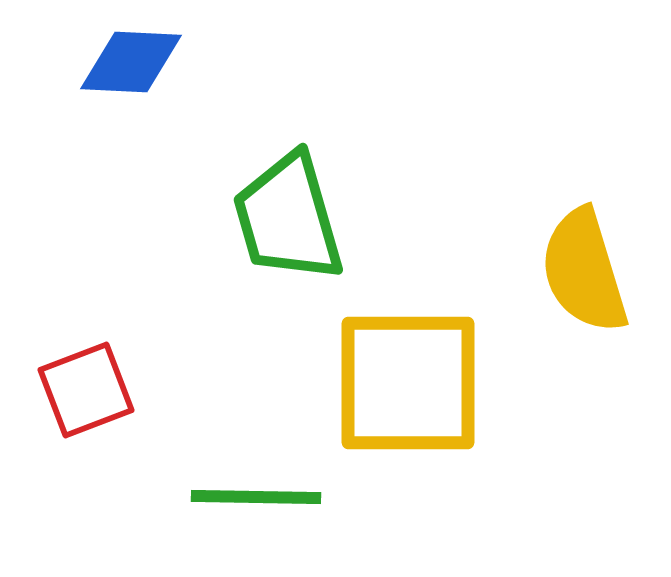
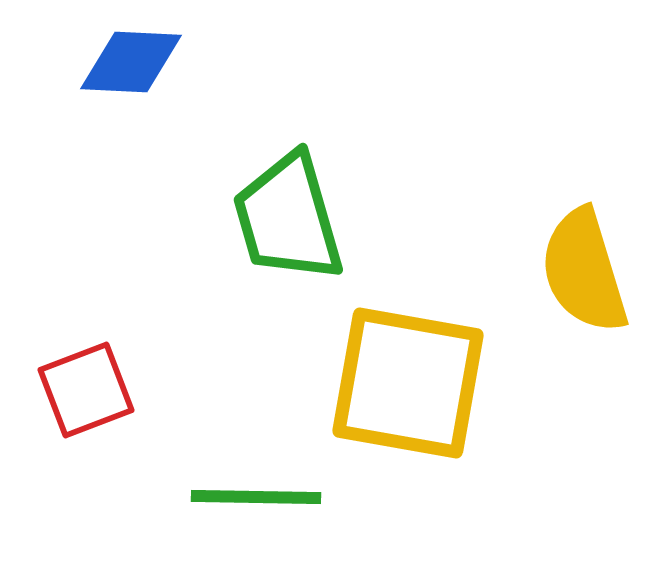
yellow square: rotated 10 degrees clockwise
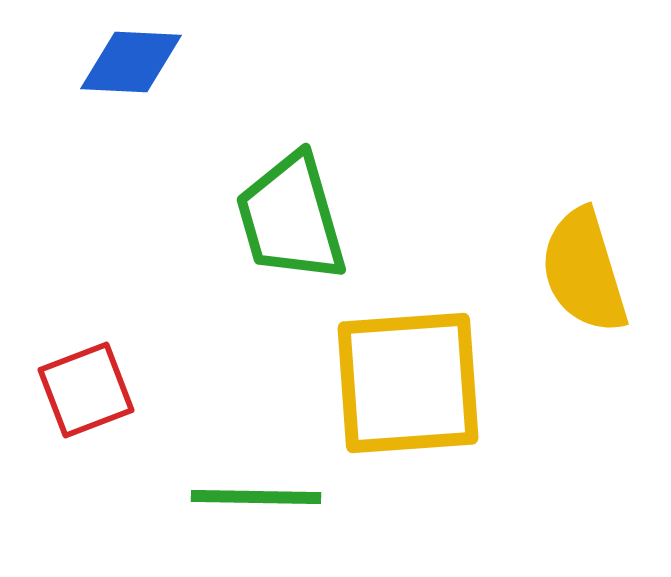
green trapezoid: moved 3 px right
yellow square: rotated 14 degrees counterclockwise
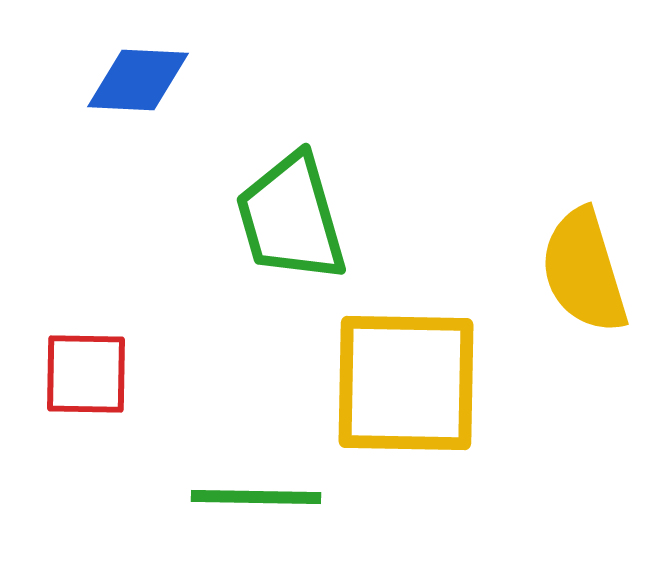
blue diamond: moved 7 px right, 18 px down
yellow square: moved 2 px left; rotated 5 degrees clockwise
red square: moved 16 px up; rotated 22 degrees clockwise
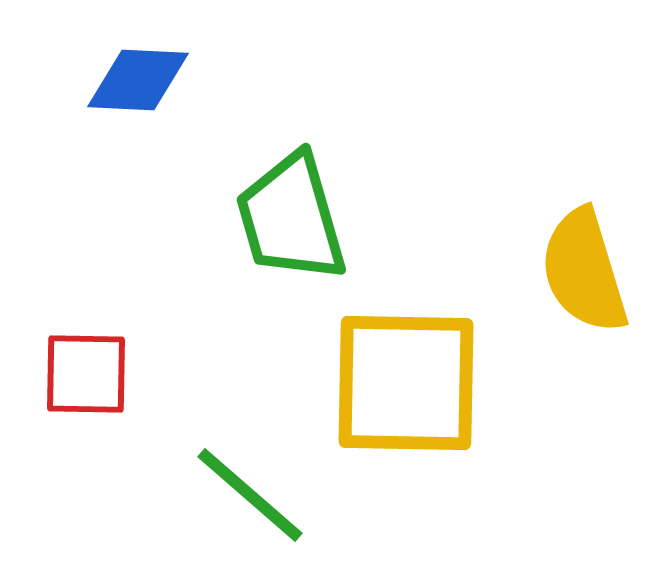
green line: moved 6 px left, 2 px up; rotated 40 degrees clockwise
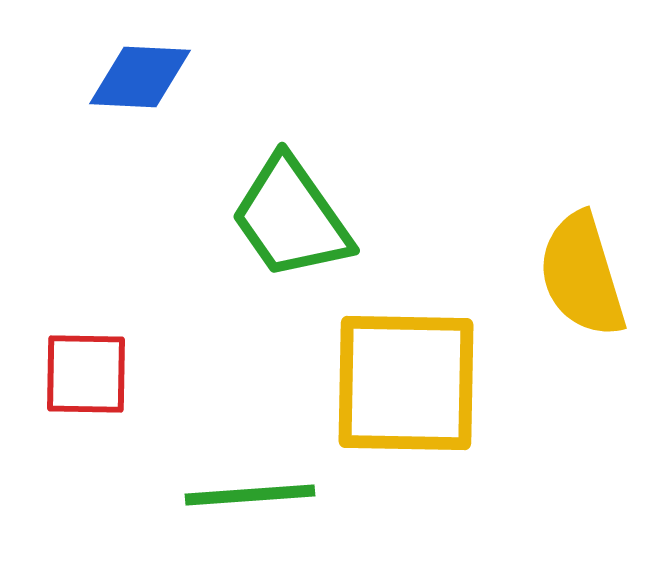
blue diamond: moved 2 px right, 3 px up
green trapezoid: rotated 19 degrees counterclockwise
yellow semicircle: moved 2 px left, 4 px down
green line: rotated 45 degrees counterclockwise
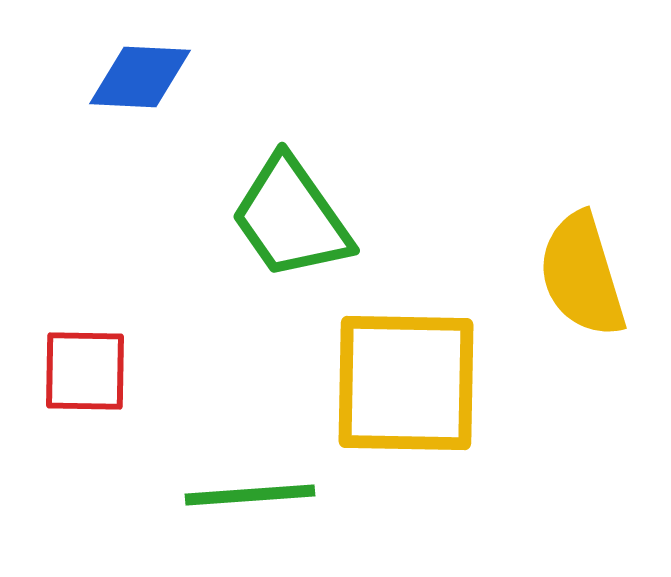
red square: moved 1 px left, 3 px up
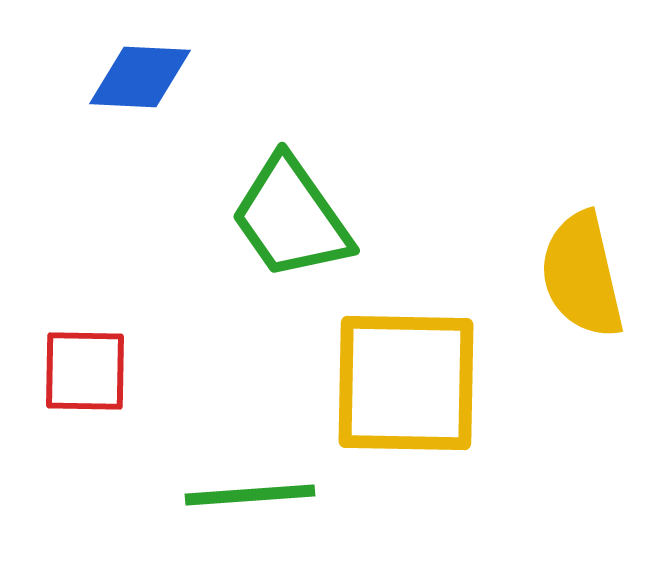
yellow semicircle: rotated 4 degrees clockwise
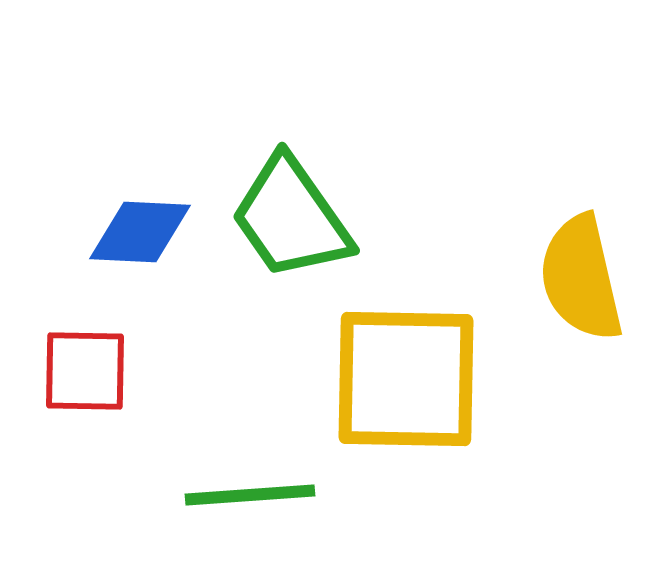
blue diamond: moved 155 px down
yellow semicircle: moved 1 px left, 3 px down
yellow square: moved 4 px up
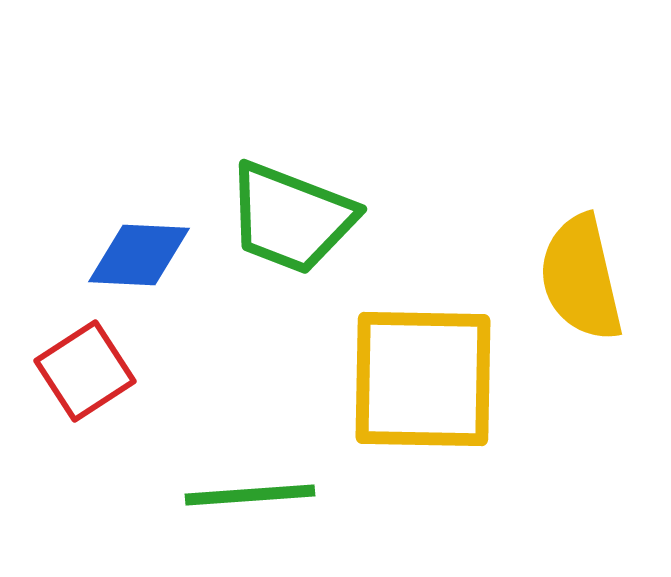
green trapezoid: rotated 34 degrees counterclockwise
blue diamond: moved 1 px left, 23 px down
red square: rotated 34 degrees counterclockwise
yellow square: moved 17 px right
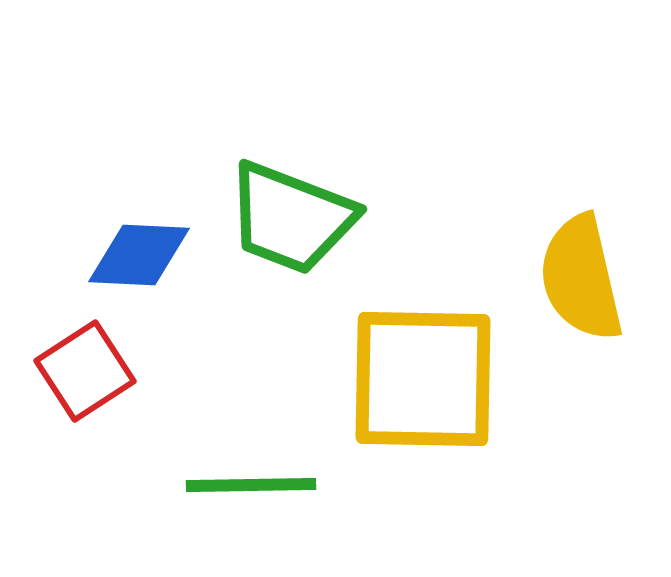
green line: moved 1 px right, 10 px up; rotated 3 degrees clockwise
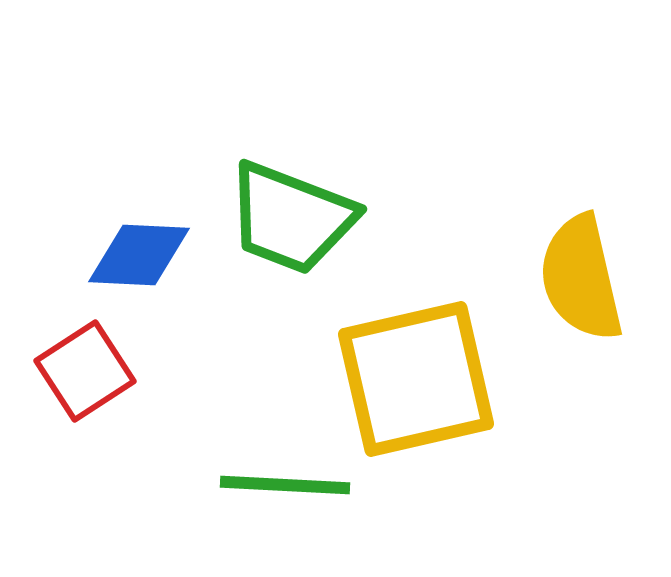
yellow square: moved 7 px left; rotated 14 degrees counterclockwise
green line: moved 34 px right; rotated 4 degrees clockwise
